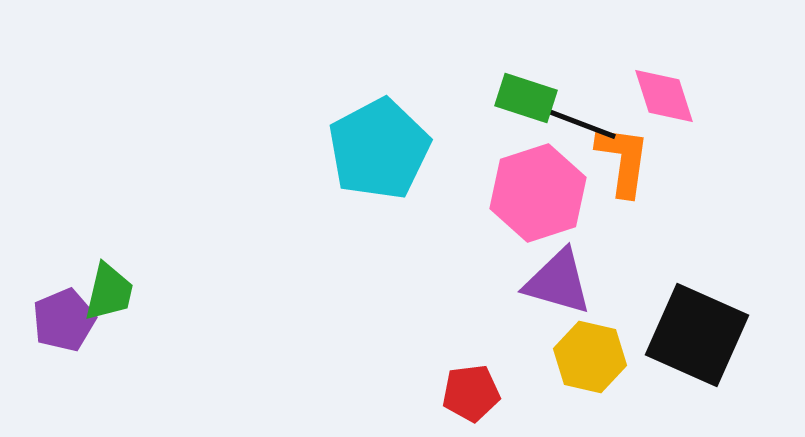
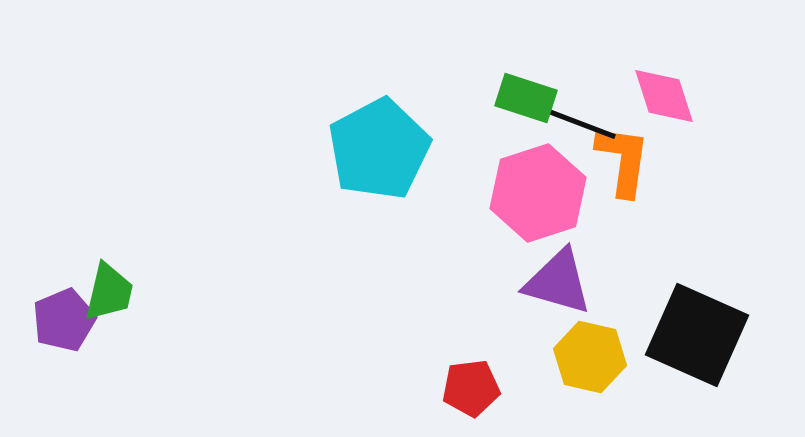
red pentagon: moved 5 px up
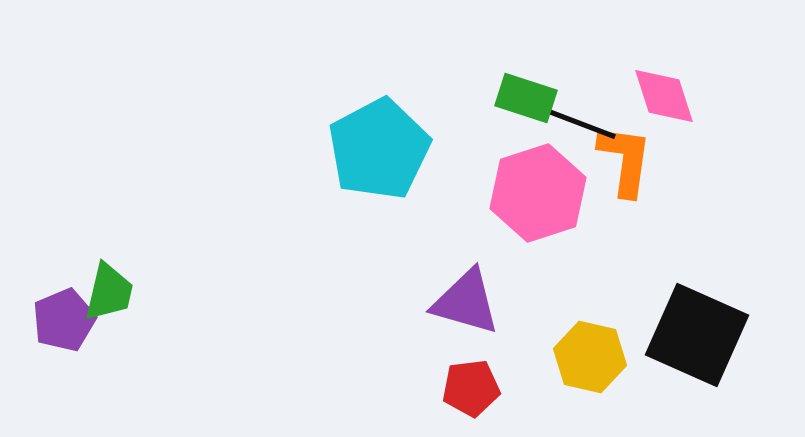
orange L-shape: moved 2 px right
purple triangle: moved 92 px left, 20 px down
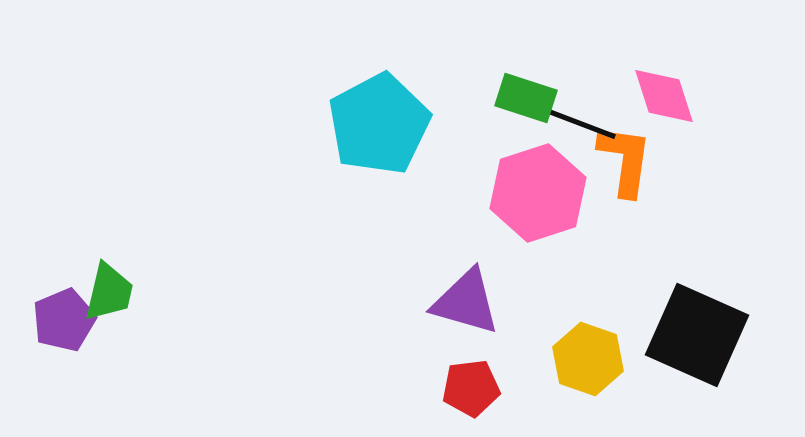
cyan pentagon: moved 25 px up
yellow hexagon: moved 2 px left, 2 px down; rotated 6 degrees clockwise
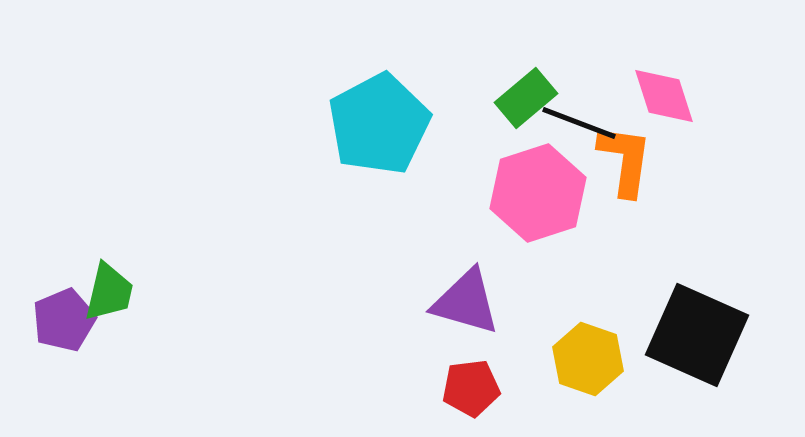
green rectangle: rotated 58 degrees counterclockwise
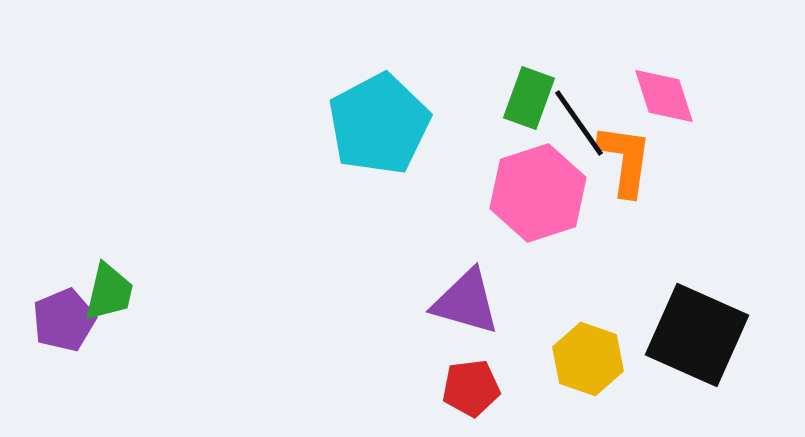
green rectangle: moved 3 px right; rotated 30 degrees counterclockwise
black line: rotated 34 degrees clockwise
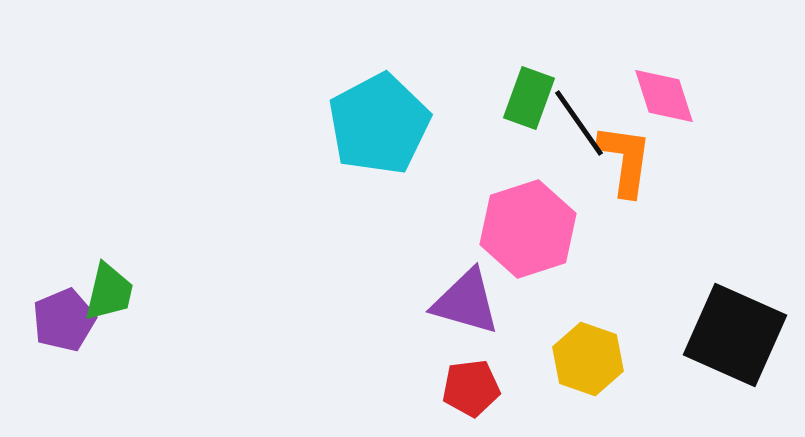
pink hexagon: moved 10 px left, 36 px down
black square: moved 38 px right
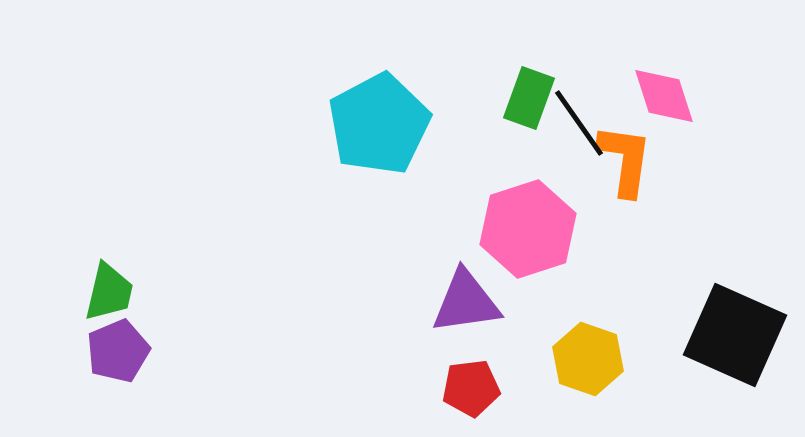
purple triangle: rotated 24 degrees counterclockwise
purple pentagon: moved 54 px right, 31 px down
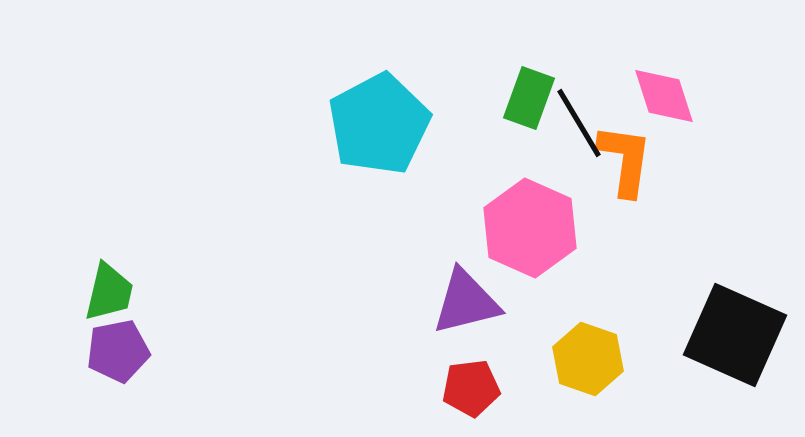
black line: rotated 4 degrees clockwise
pink hexagon: moved 2 px right, 1 px up; rotated 18 degrees counterclockwise
purple triangle: rotated 6 degrees counterclockwise
purple pentagon: rotated 12 degrees clockwise
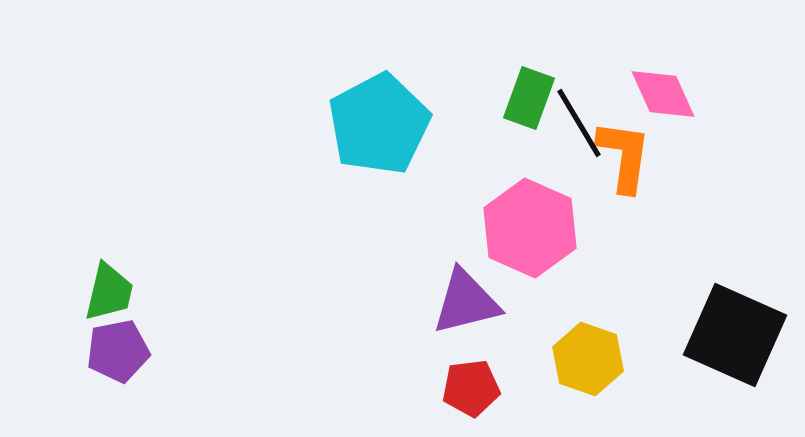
pink diamond: moved 1 px left, 2 px up; rotated 6 degrees counterclockwise
orange L-shape: moved 1 px left, 4 px up
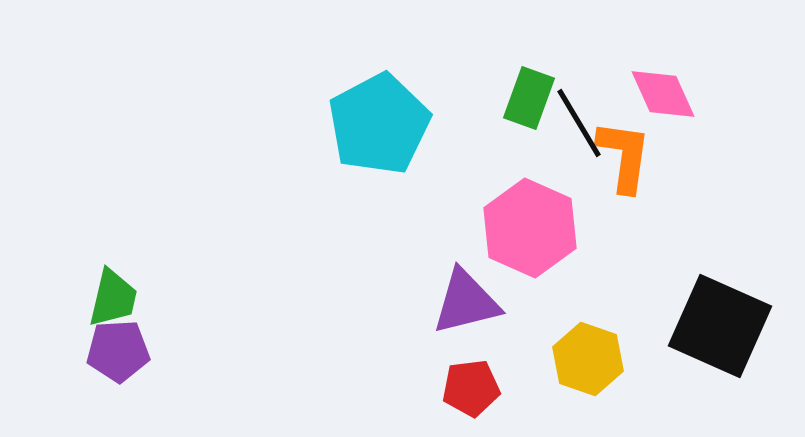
green trapezoid: moved 4 px right, 6 px down
black square: moved 15 px left, 9 px up
purple pentagon: rotated 8 degrees clockwise
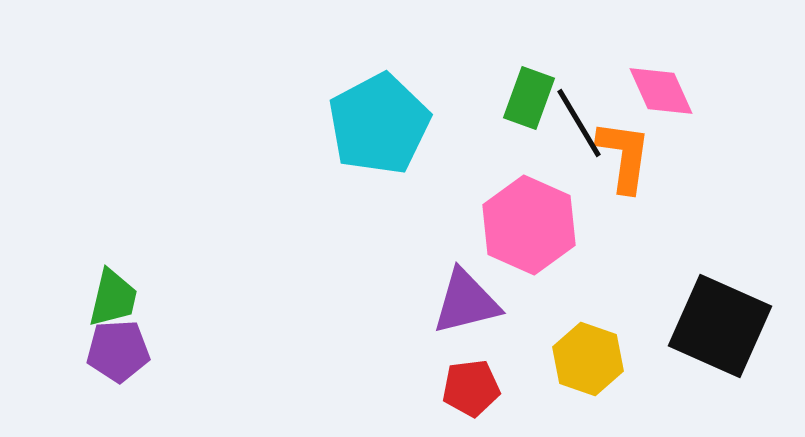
pink diamond: moved 2 px left, 3 px up
pink hexagon: moved 1 px left, 3 px up
